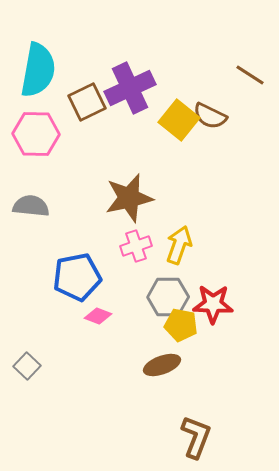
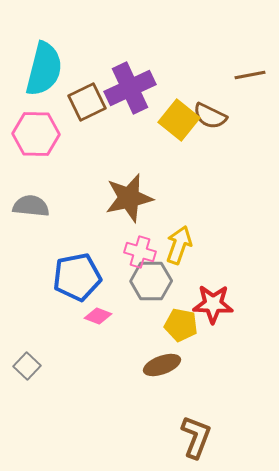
cyan semicircle: moved 6 px right, 1 px up; rotated 4 degrees clockwise
brown line: rotated 44 degrees counterclockwise
pink cross: moved 4 px right, 6 px down; rotated 36 degrees clockwise
gray hexagon: moved 17 px left, 16 px up
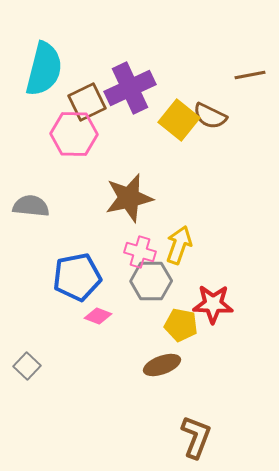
pink hexagon: moved 38 px right
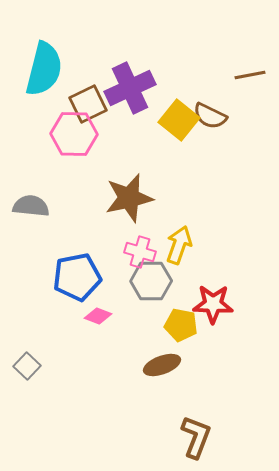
brown square: moved 1 px right, 2 px down
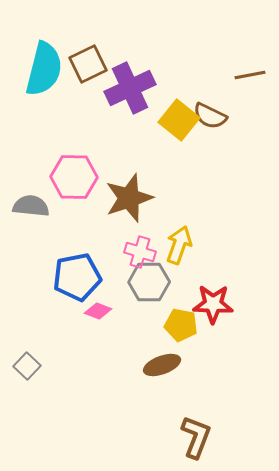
brown square: moved 40 px up
pink hexagon: moved 43 px down
brown star: rotated 6 degrees counterclockwise
gray hexagon: moved 2 px left, 1 px down
pink diamond: moved 5 px up
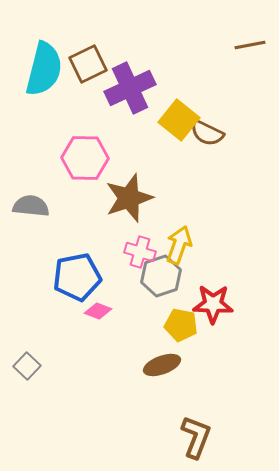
brown line: moved 30 px up
brown semicircle: moved 3 px left, 17 px down
pink hexagon: moved 11 px right, 19 px up
gray hexagon: moved 12 px right, 6 px up; rotated 18 degrees counterclockwise
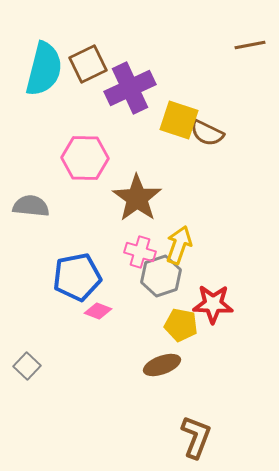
yellow square: rotated 21 degrees counterclockwise
brown star: moved 8 px right; rotated 18 degrees counterclockwise
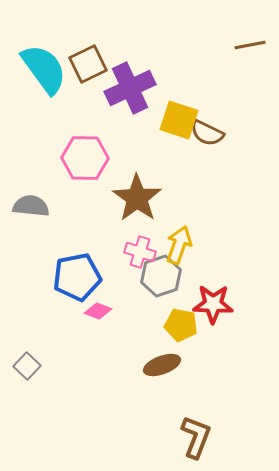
cyan semicircle: rotated 50 degrees counterclockwise
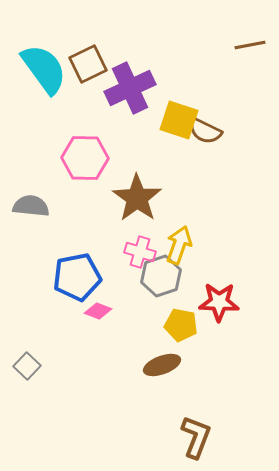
brown semicircle: moved 2 px left, 2 px up
red star: moved 6 px right, 2 px up
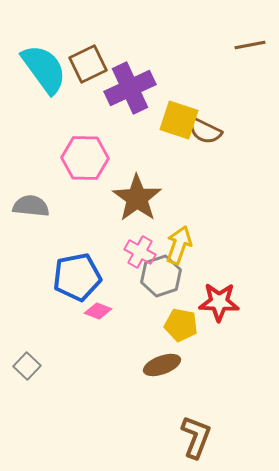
pink cross: rotated 12 degrees clockwise
